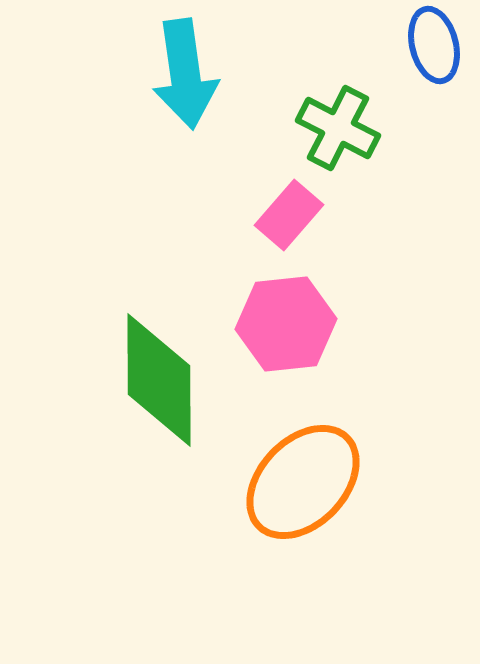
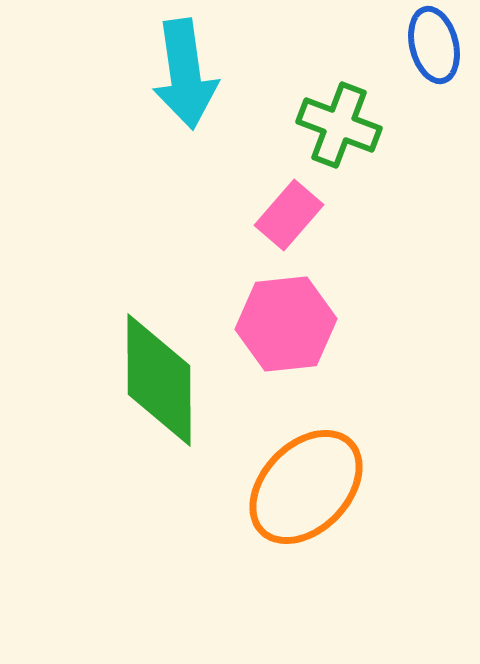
green cross: moved 1 px right, 3 px up; rotated 6 degrees counterclockwise
orange ellipse: moved 3 px right, 5 px down
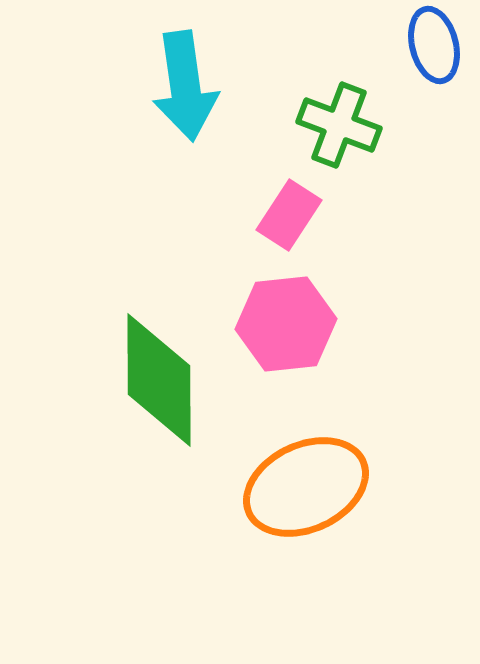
cyan arrow: moved 12 px down
pink rectangle: rotated 8 degrees counterclockwise
orange ellipse: rotated 21 degrees clockwise
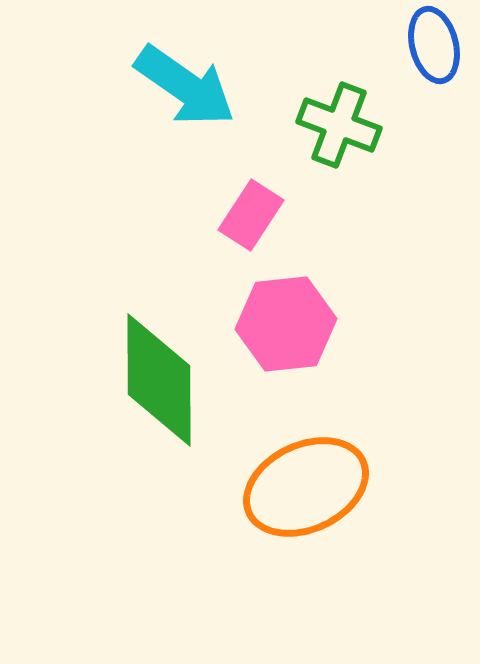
cyan arrow: rotated 47 degrees counterclockwise
pink rectangle: moved 38 px left
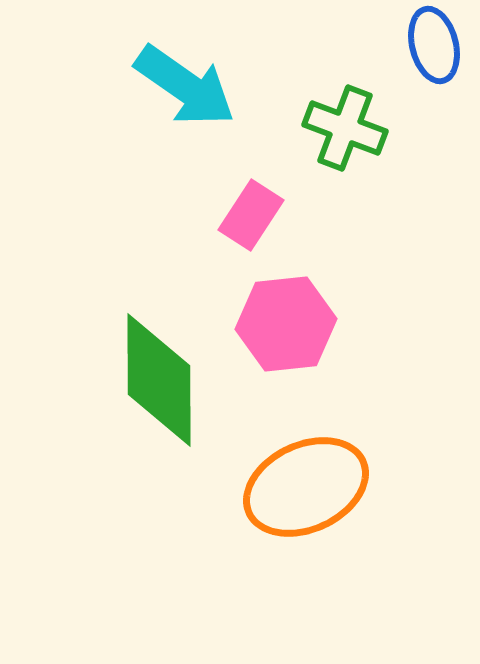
green cross: moved 6 px right, 3 px down
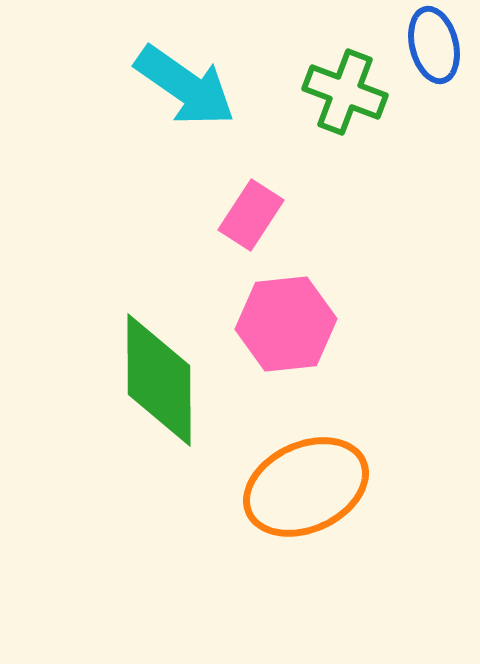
green cross: moved 36 px up
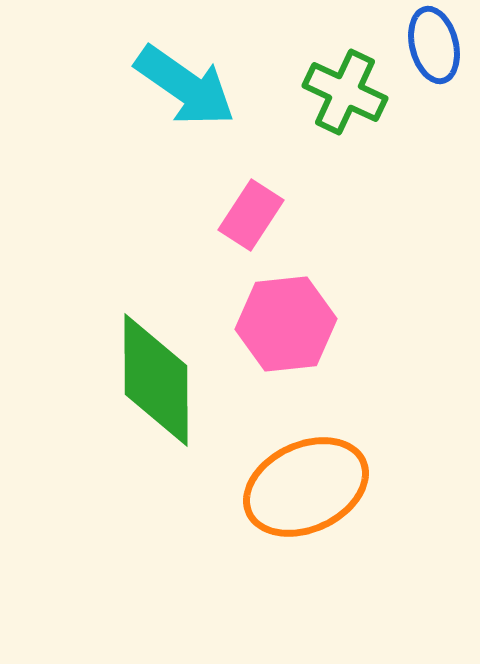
green cross: rotated 4 degrees clockwise
green diamond: moved 3 px left
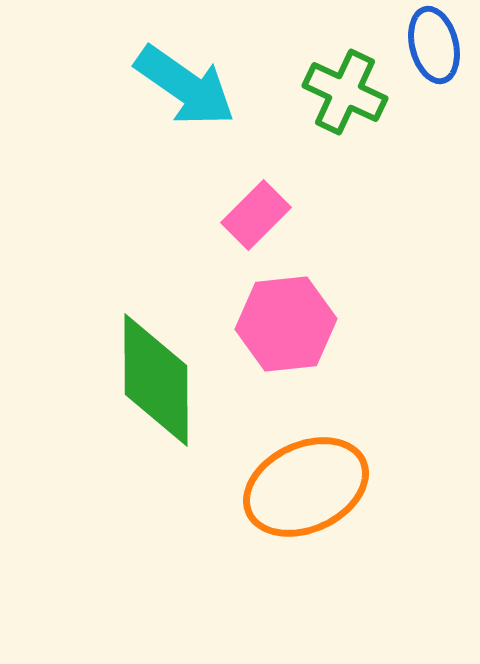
pink rectangle: moved 5 px right; rotated 12 degrees clockwise
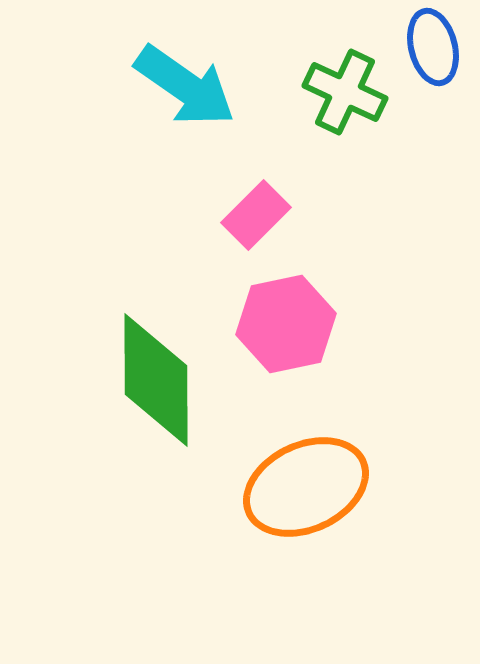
blue ellipse: moved 1 px left, 2 px down
pink hexagon: rotated 6 degrees counterclockwise
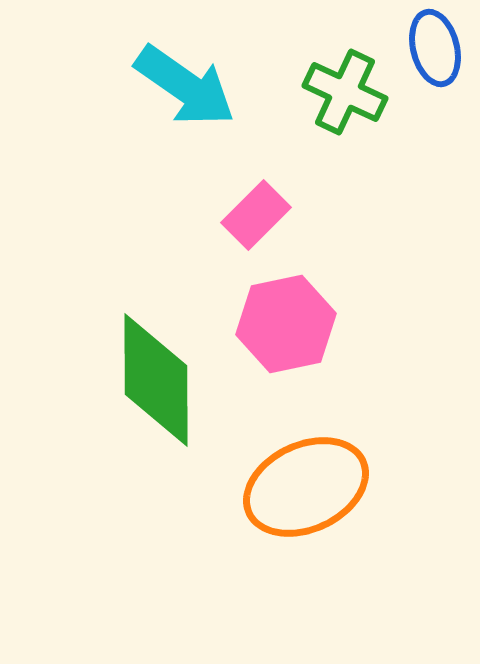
blue ellipse: moved 2 px right, 1 px down
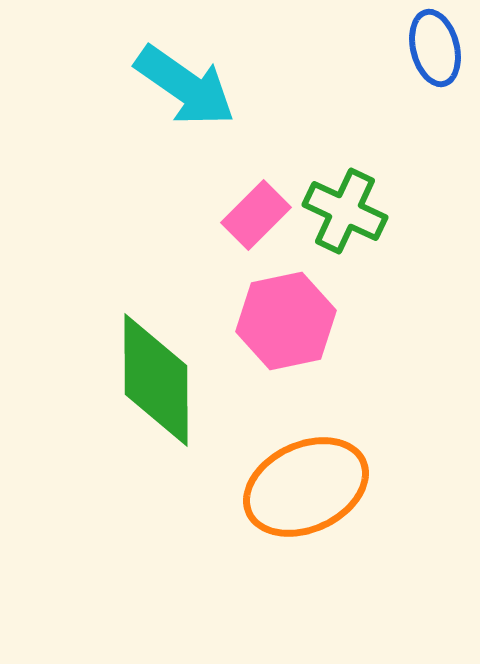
green cross: moved 119 px down
pink hexagon: moved 3 px up
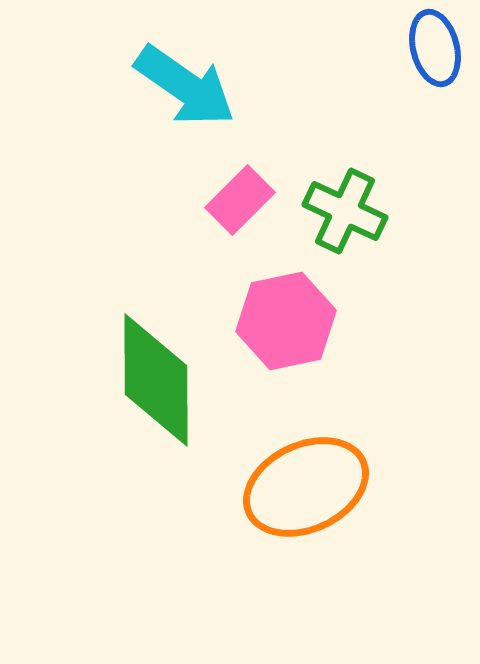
pink rectangle: moved 16 px left, 15 px up
